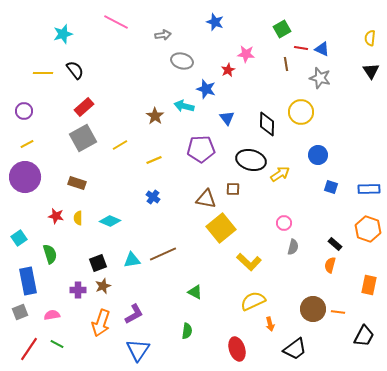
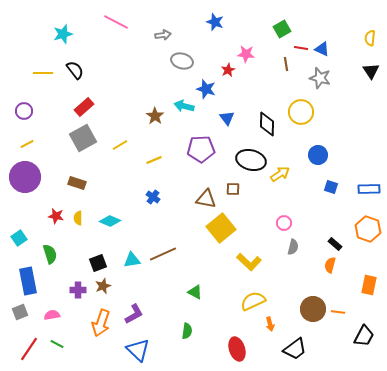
blue triangle at (138, 350): rotated 20 degrees counterclockwise
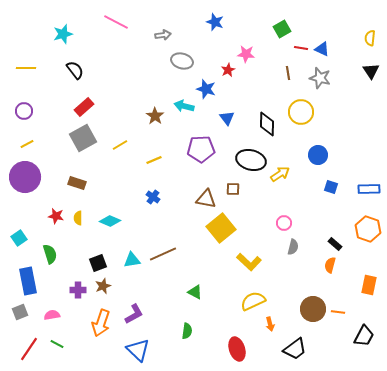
brown line at (286, 64): moved 2 px right, 9 px down
yellow line at (43, 73): moved 17 px left, 5 px up
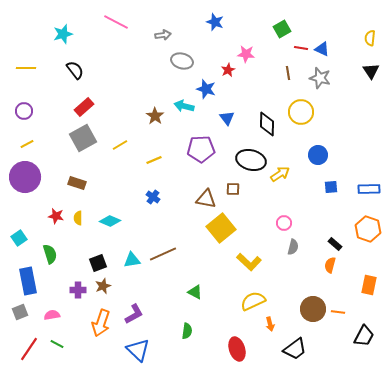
blue square at (331, 187): rotated 24 degrees counterclockwise
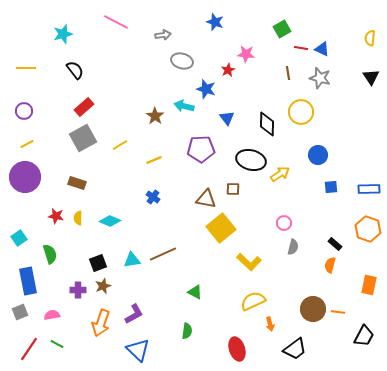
black triangle at (371, 71): moved 6 px down
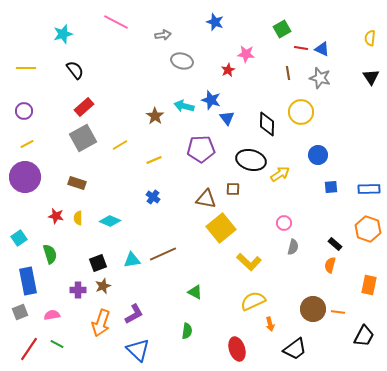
blue star at (206, 89): moved 5 px right, 11 px down
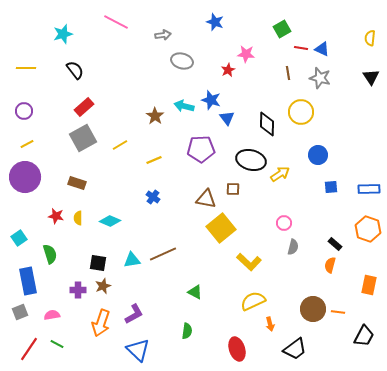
black square at (98, 263): rotated 30 degrees clockwise
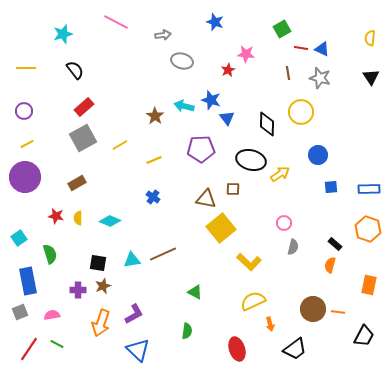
brown rectangle at (77, 183): rotated 48 degrees counterclockwise
